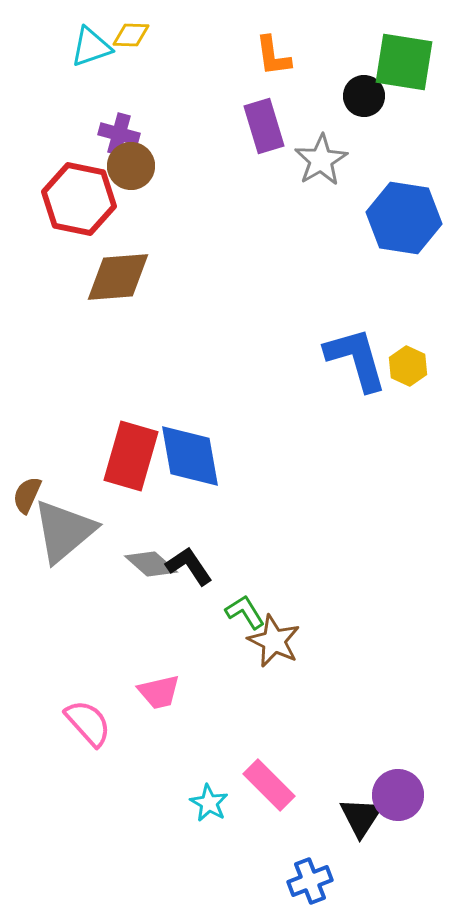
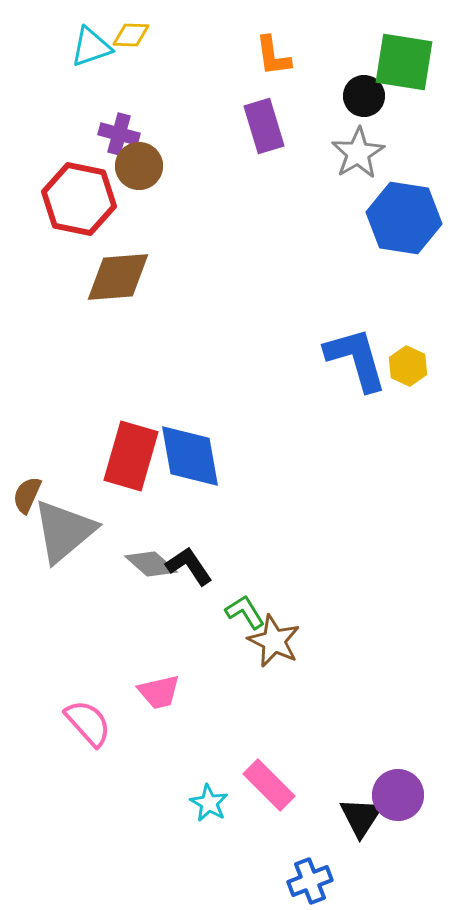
gray star: moved 37 px right, 7 px up
brown circle: moved 8 px right
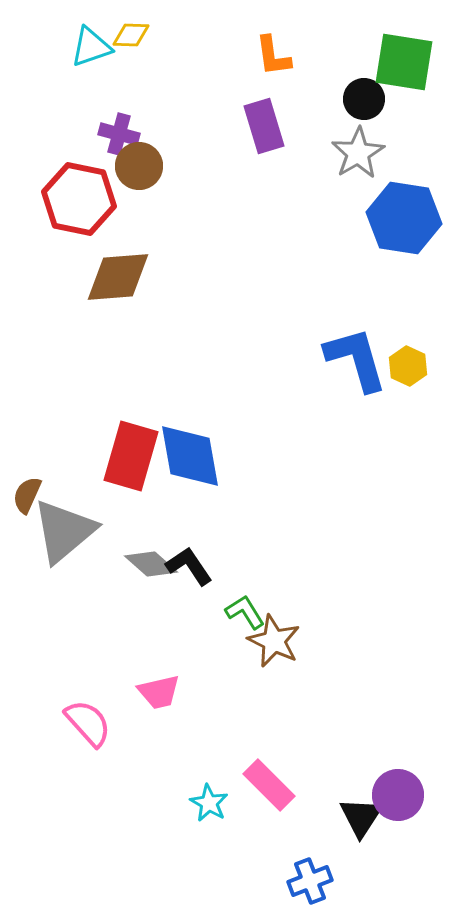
black circle: moved 3 px down
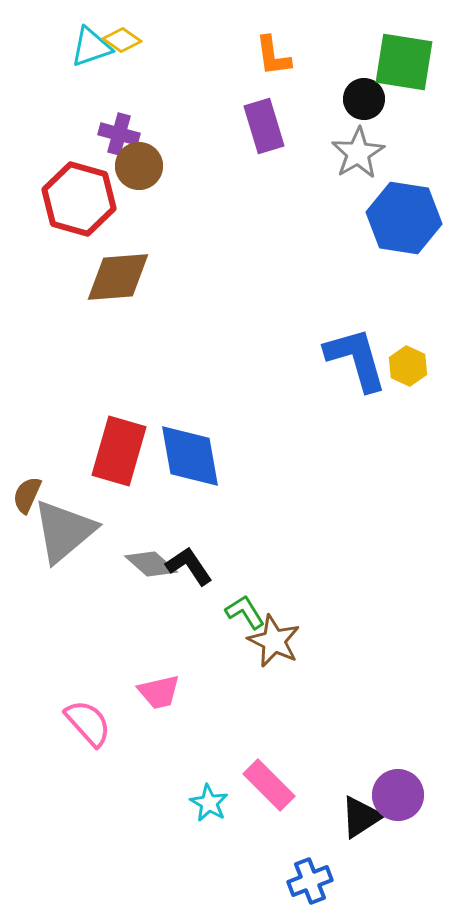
yellow diamond: moved 9 px left, 5 px down; rotated 33 degrees clockwise
red hexagon: rotated 4 degrees clockwise
red rectangle: moved 12 px left, 5 px up
black triangle: rotated 24 degrees clockwise
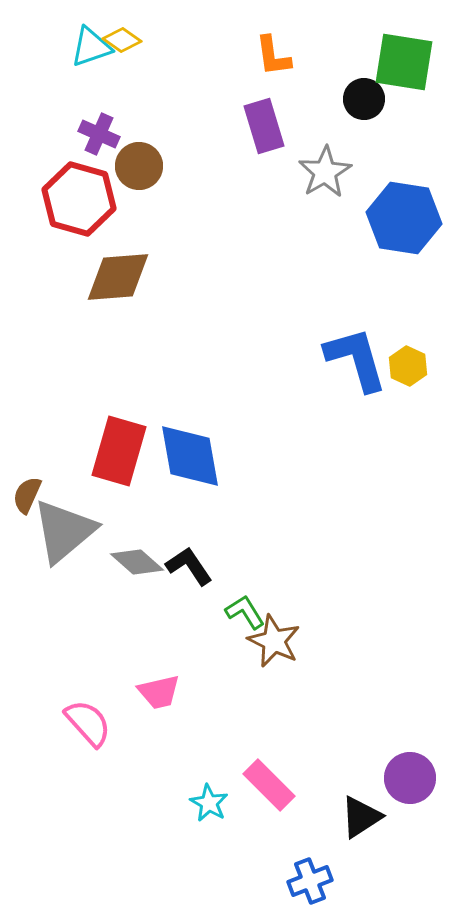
purple cross: moved 20 px left; rotated 9 degrees clockwise
gray star: moved 33 px left, 19 px down
gray diamond: moved 14 px left, 2 px up
purple circle: moved 12 px right, 17 px up
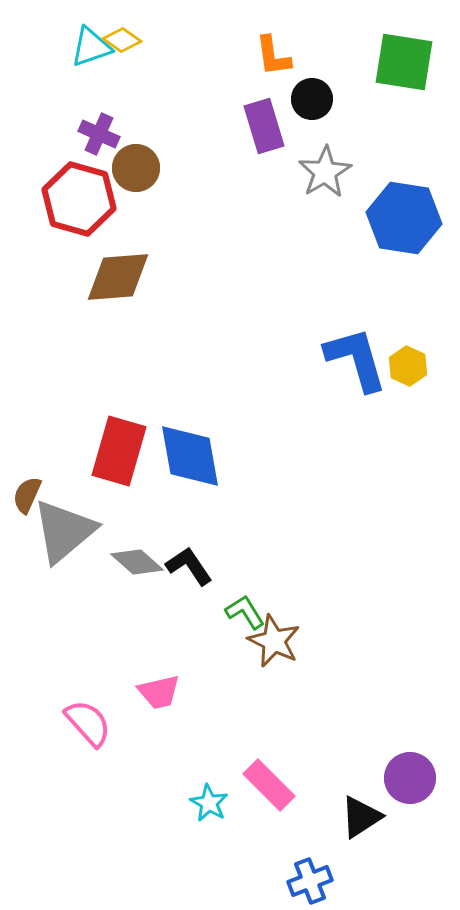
black circle: moved 52 px left
brown circle: moved 3 px left, 2 px down
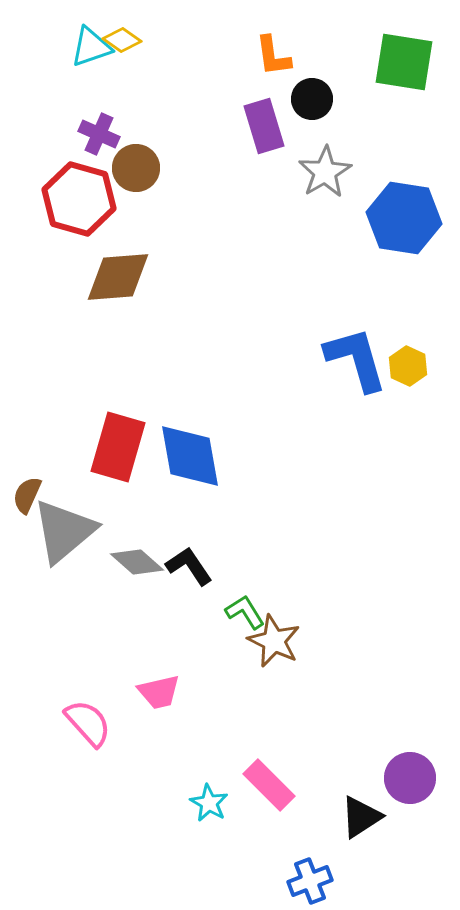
red rectangle: moved 1 px left, 4 px up
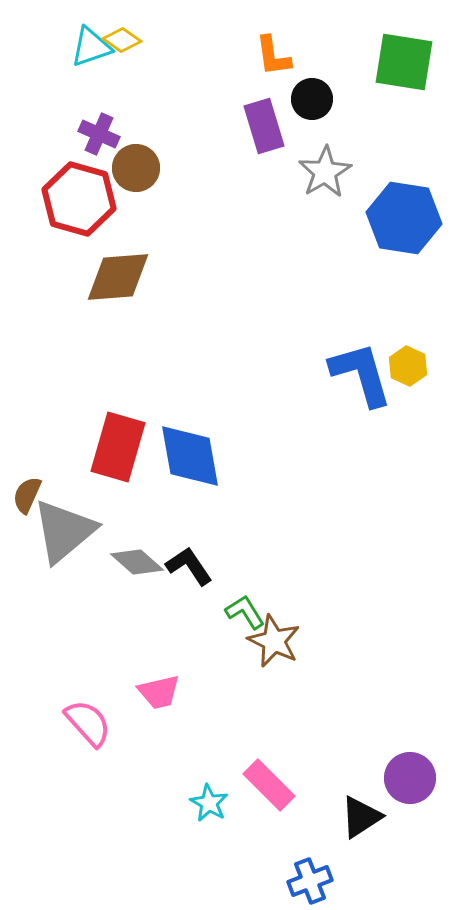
blue L-shape: moved 5 px right, 15 px down
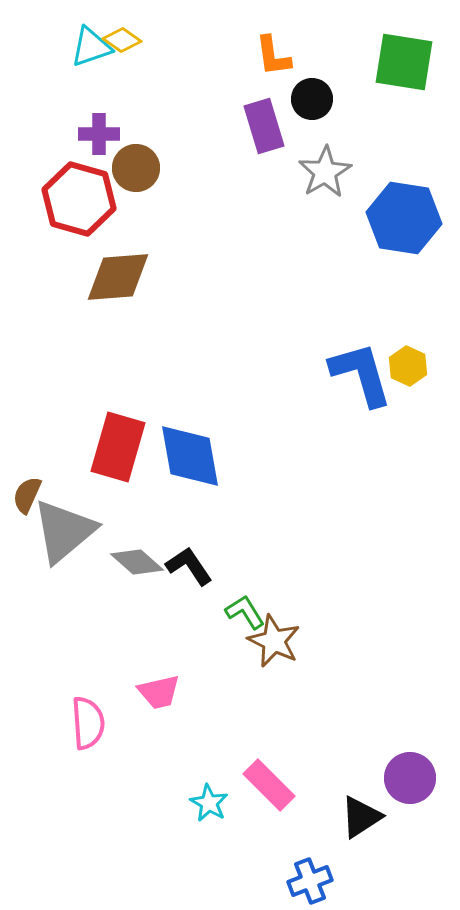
purple cross: rotated 24 degrees counterclockwise
pink semicircle: rotated 38 degrees clockwise
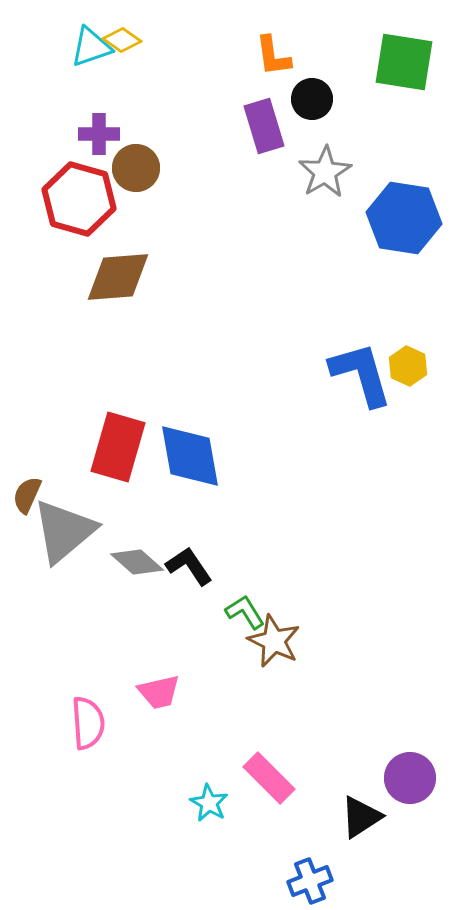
pink rectangle: moved 7 px up
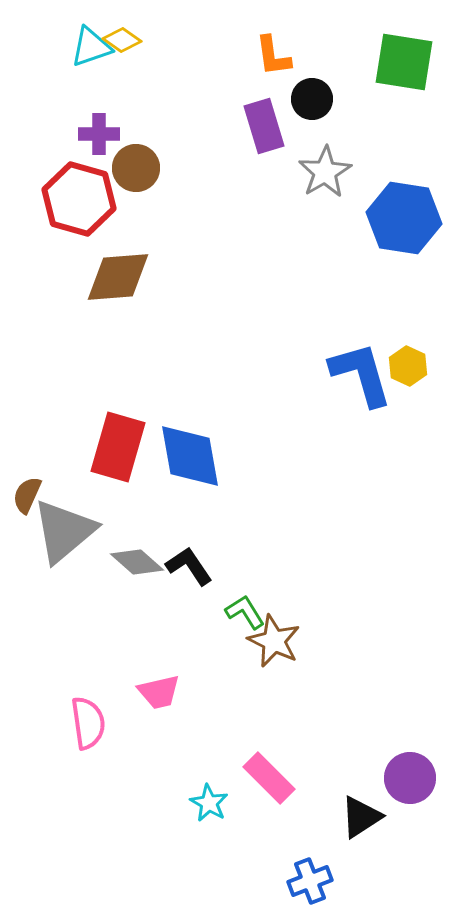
pink semicircle: rotated 4 degrees counterclockwise
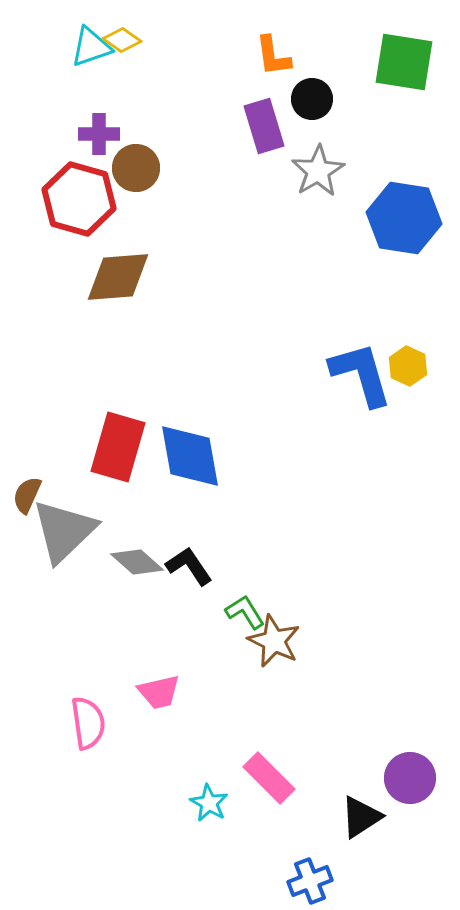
gray star: moved 7 px left, 1 px up
gray triangle: rotated 4 degrees counterclockwise
